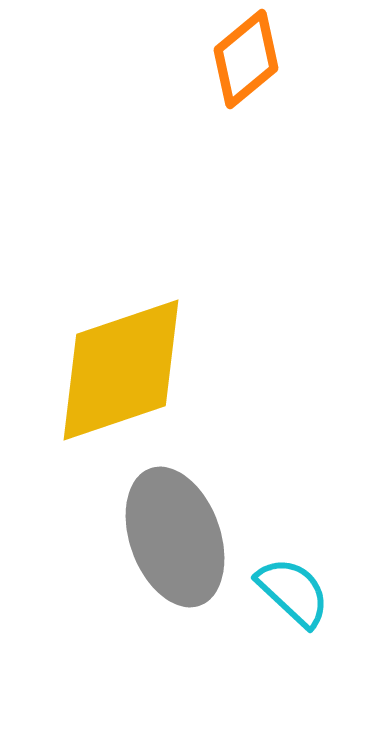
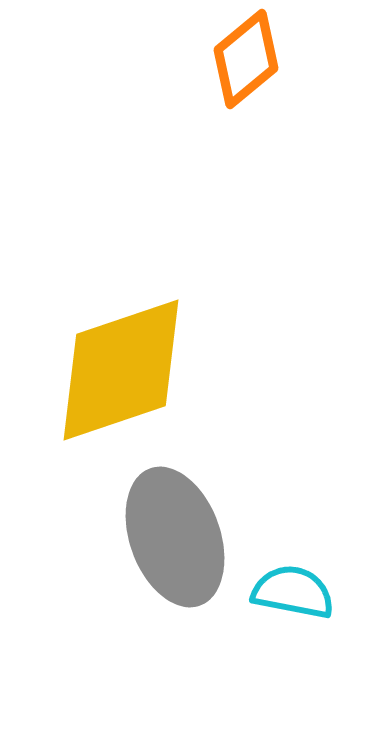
cyan semicircle: rotated 32 degrees counterclockwise
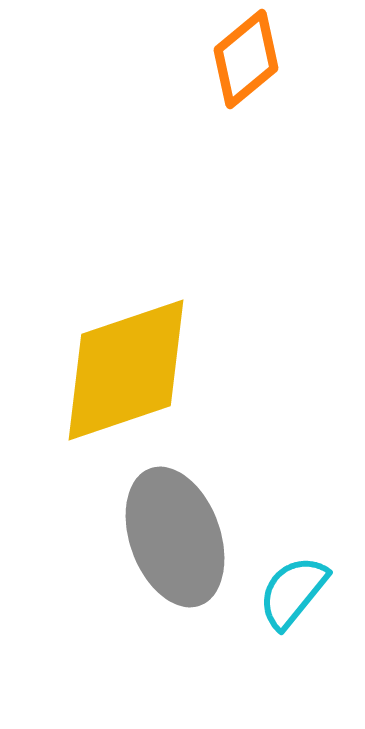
yellow diamond: moved 5 px right
cyan semicircle: rotated 62 degrees counterclockwise
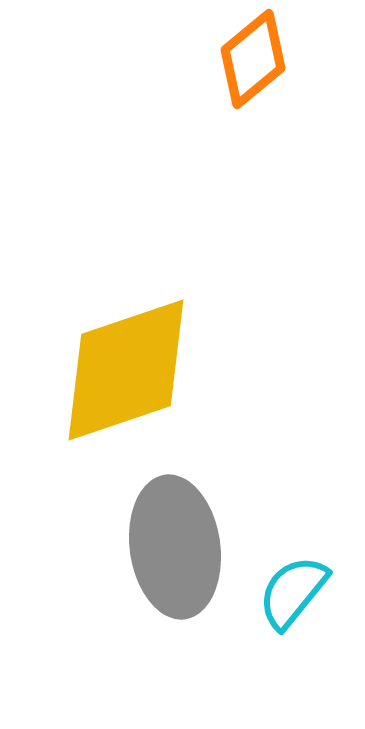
orange diamond: moved 7 px right
gray ellipse: moved 10 px down; rotated 12 degrees clockwise
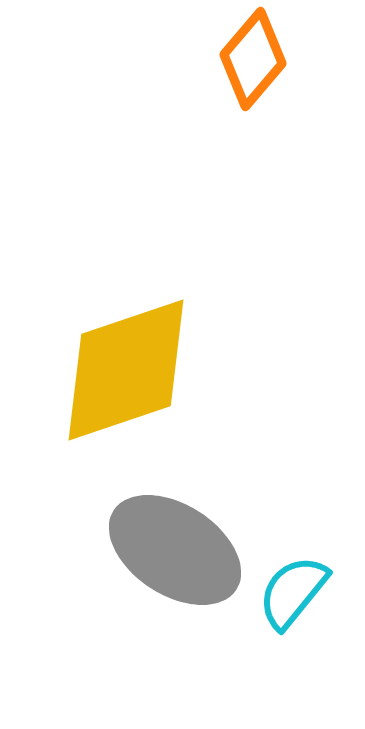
orange diamond: rotated 10 degrees counterclockwise
gray ellipse: moved 3 px down; rotated 49 degrees counterclockwise
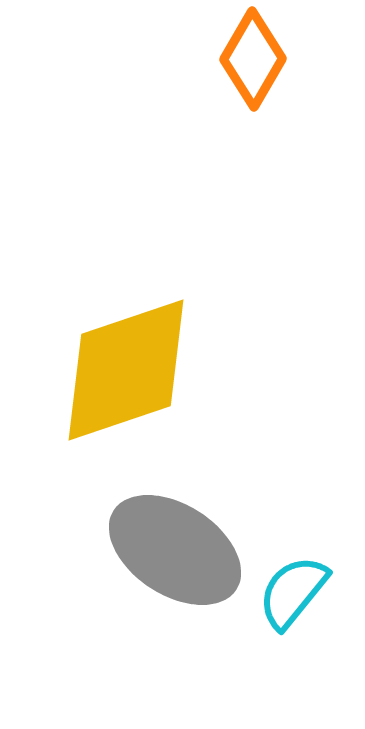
orange diamond: rotated 10 degrees counterclockwise
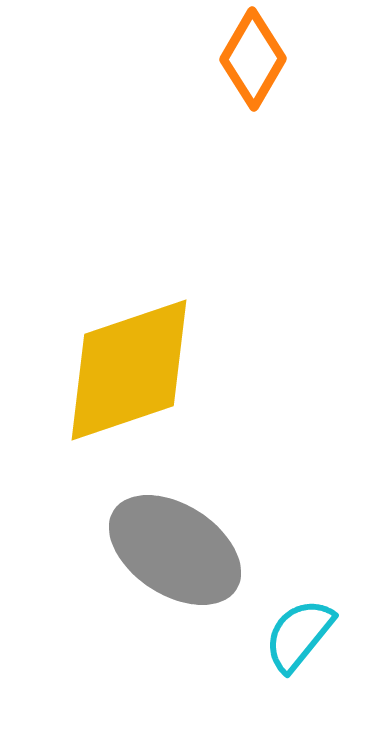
yellow diamond: moved 3 px right
cyan semicircle: moved 6 px right, 43 px down
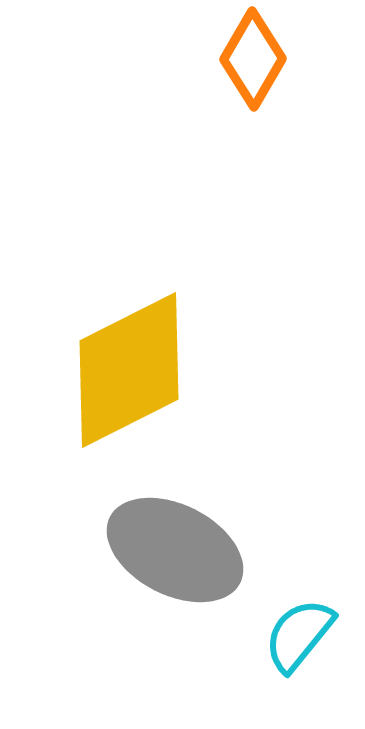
yellow diamond: rotated 8 degrees counterclockwise
gray ellipse: rotated 6 degrees counterclockwise
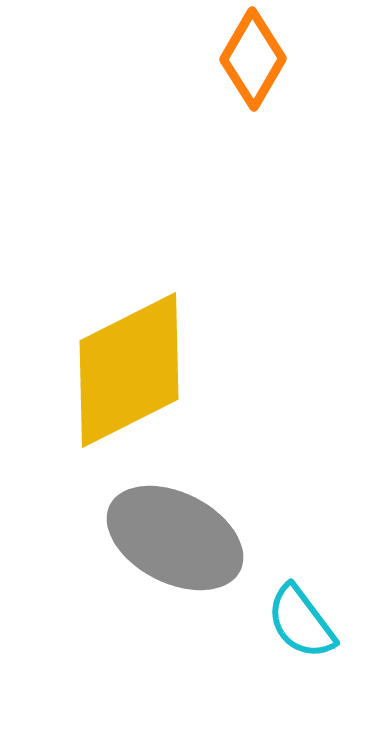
gray ellipse: moved 12 px up
cyan semicircle: moved 2 px right, 13 px up; rotated 76 degrees counterclockwise
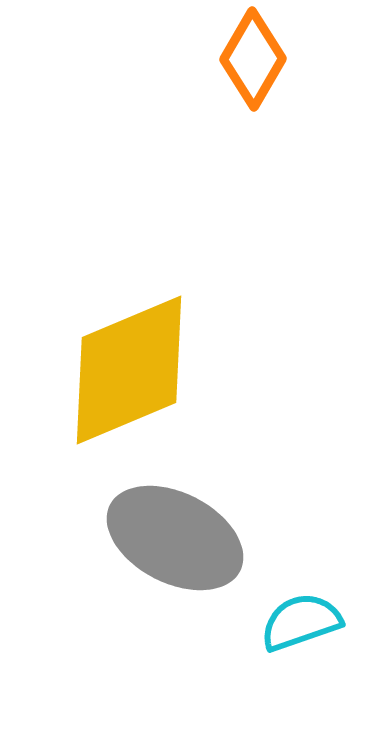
yellow diamond: rotated 4 degrees clockwise
cyan semicircle: rotated 108 degrees clockwise
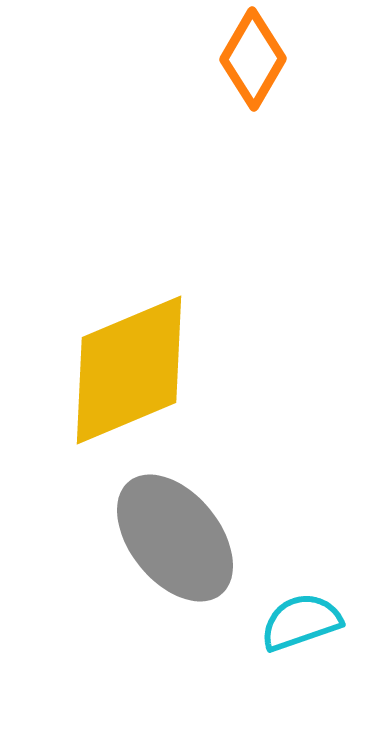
gray ellipse: rotated 24 degrees clockwise
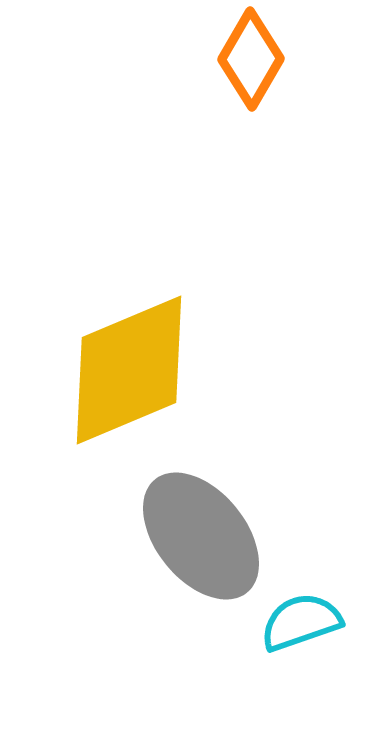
orange diamond: moved 2 px left
gray ellipse: moved 26 px right, 2 px up
